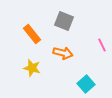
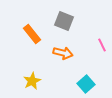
yellow star: moved 13 px down; rotated 30 degrees clockwise
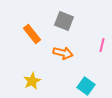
pink line: rotated 40 degrees clockwise
cyan square: moved 2 px down; rotated 12 degrees counterclockwise
